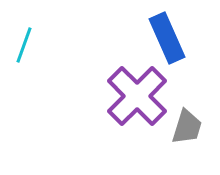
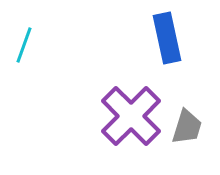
blue rectangle: rotated 12 degrees clockwise
purple cross: moved 6 px left, 20 px down
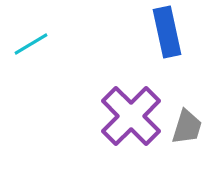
blue rectangle: moved 6 px up
cyan line: moved 7 px right, 1 px up; rotated 39 degrees clockwise
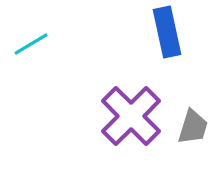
gray trapezoid: moved 6 px right
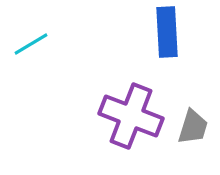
blue rectangle: rotated 9 degrees clockwise
purple cross: rotated 24 degrees counterclockwise
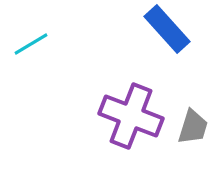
blue rectangle: moved 3 px up; rotated 39 degrees counterclockwise
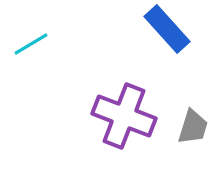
purple cross: moved 7 px left
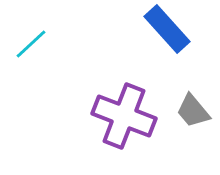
cyan line: rotated 12 degrees counterclockwise
gray trapezoid: moved 16 px up; rotated 123 degrees clockwise
